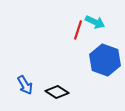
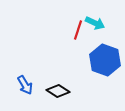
cyan arrow: moved 1 px down
black diamond: moved 1 px right, 1 px up
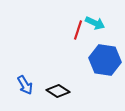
blue hexagon: rotated 12 degrees counterclockwise
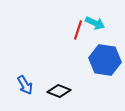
black diamond: moved 1 px right; rotated 10 degrees counterclockwise
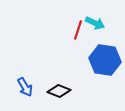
blue arrow: moved 2 px down
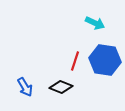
red line: moved 3 px left, 31 px down
black diamond: moved 2 px right, 4 px up
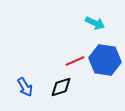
red line: rotated 48 degrees clockwise
black diamond: rotated 40 degrees counterclockwise
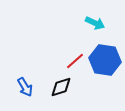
red line: rotated 18 degrees counterclockwise
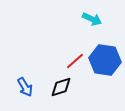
cyan arrow: moved 3 px left, 4 px up
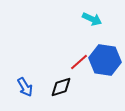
red line: moved 4 px right, 1 px down
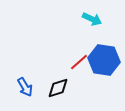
blue hexagon: moved 1 px left
black diamond: moved 3 px left, 1 px down
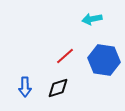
cyan arrow: rotated 144 degrees clockwise
red line: moved 14 px left, 6 px up
blue arrow: rotated 30 degrees clockwise
